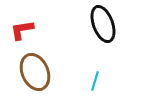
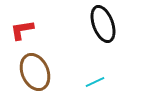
cyan line: moved 1 px down; rotated 48 degrees clockwise
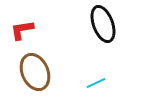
cyan line: moved 1 px right, 1 px down
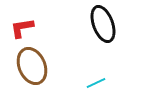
red L-shape: moved 2 px up
brown ellipse: moved 3 px left, 6 px up
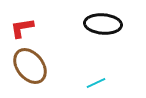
black ellipse: rotated 66 degrees counterclockwise
brown ellipse: moved 2 px left; rotated 15 degrees counterclockwise
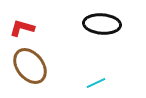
black ellipse: moved 1 px left
red L-shape: rotated 25 degrees clockwise
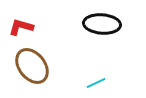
red L-shape: moved 1 px left, 1 px up
brown ellipse: moved 2 px right
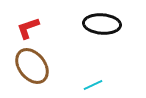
red L-shape: moved 7 px right, 1 px down; rotated 35 degrees counterclockwise
cyan line: moved 3 px left, 2 px down
